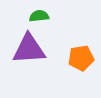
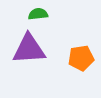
green semicircle: moved 1 px left, 2 px up
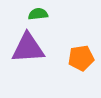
purple triangle: moved 1 px left, 1 px up
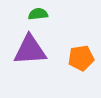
purple triangle: moved 2 px right, 2 px down
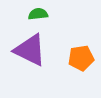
purple triangle: rotated 30 degrees clockwise
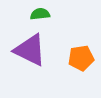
green semicircle: moved 2 px right
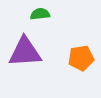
purple triangle: moved 5 px left, 2 px down; rotated 30 degrees counterclockwise
